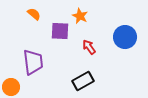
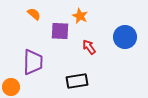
purple trapezoid: rotated 8 degrees clockwise
black rectangle: moved 6 px left; rotated 20 degrees clockwise
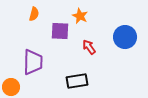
orange semicircle: rotated 64 degrees clockwise
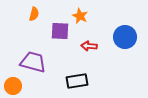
red arrow: moved 1 px up; rotated 49 degrees counterclockwise
purple trapezoid: rotated 76 degrees counterclockwise
orange circle: moved 2 px right, 1 px up
